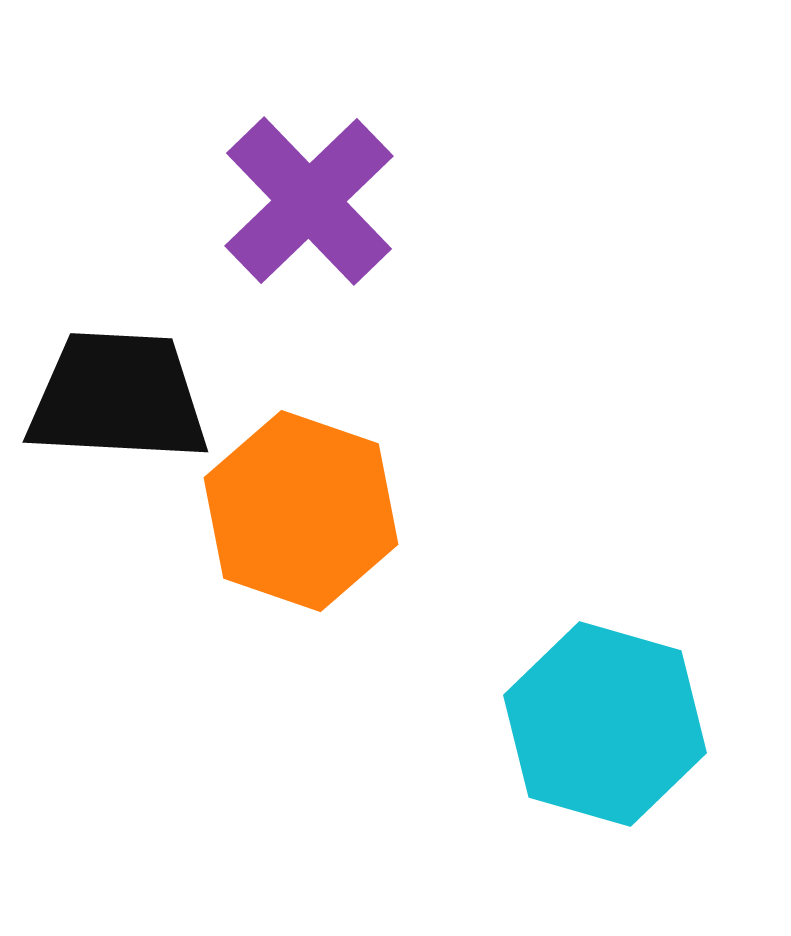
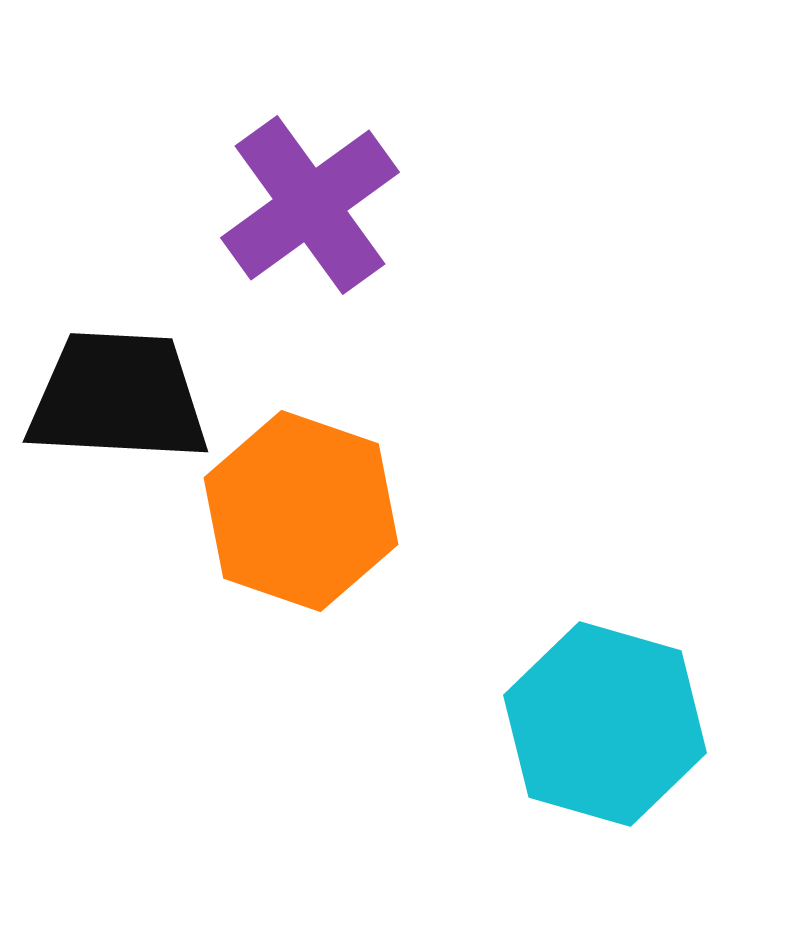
purple cross: moved 1 px right, 4 px down; rotated 8 degrees clockwise
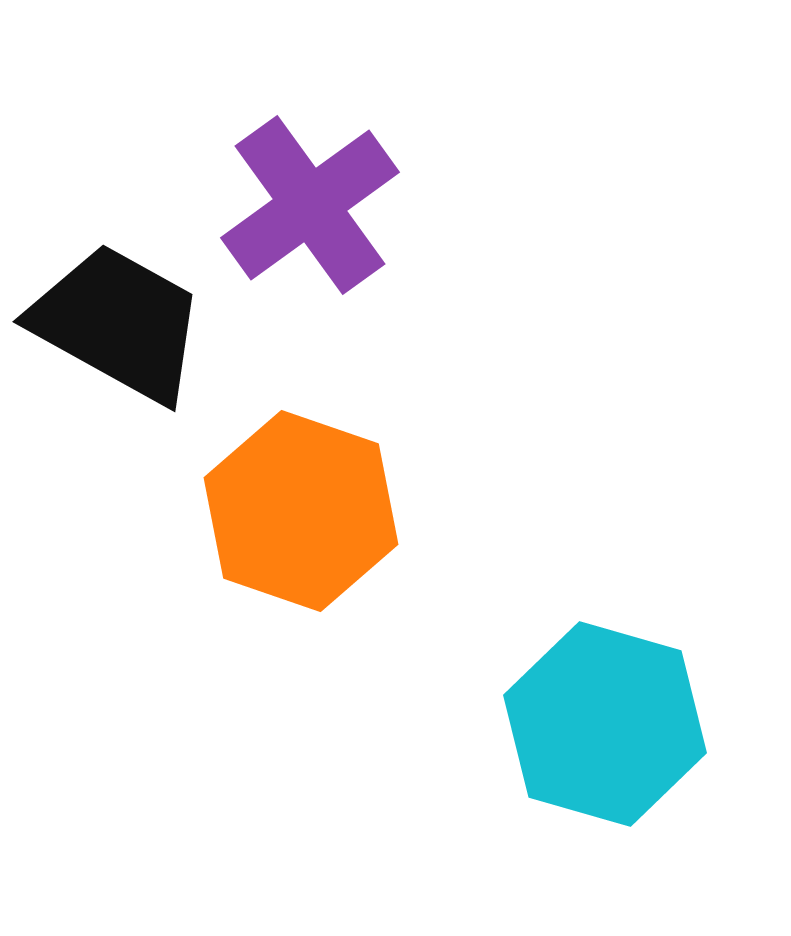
black trapezoid: moved 74 px up; rotated 26 degrees clockwise
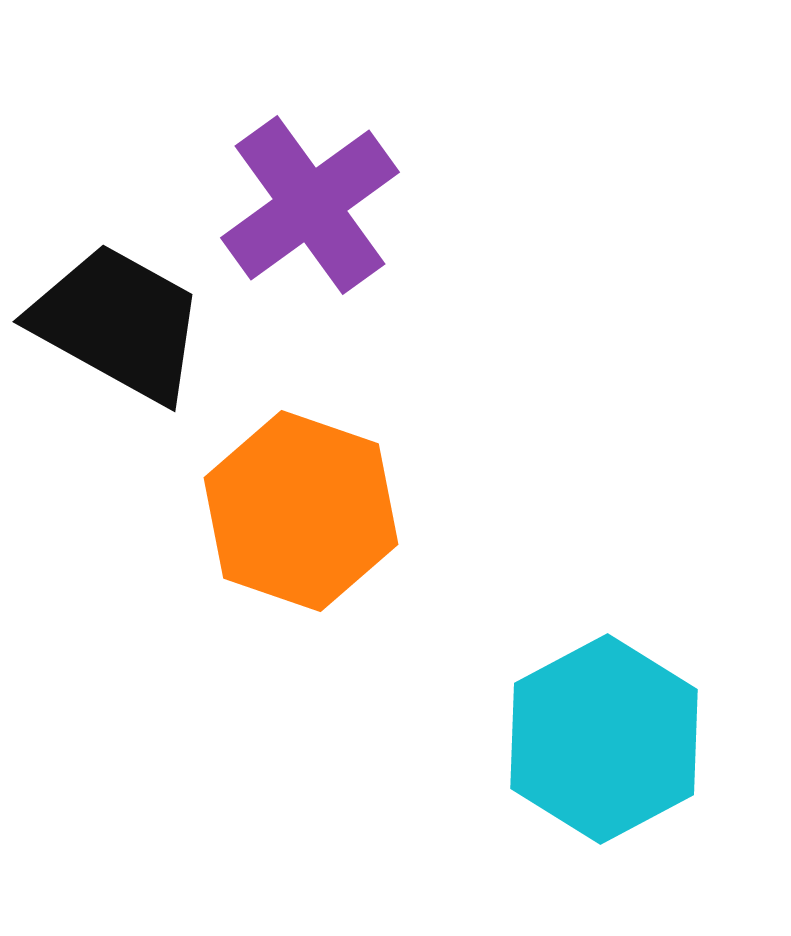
cyan hexagon: moved 1 px left, 15 px down; rotated 16 degrees clockwise
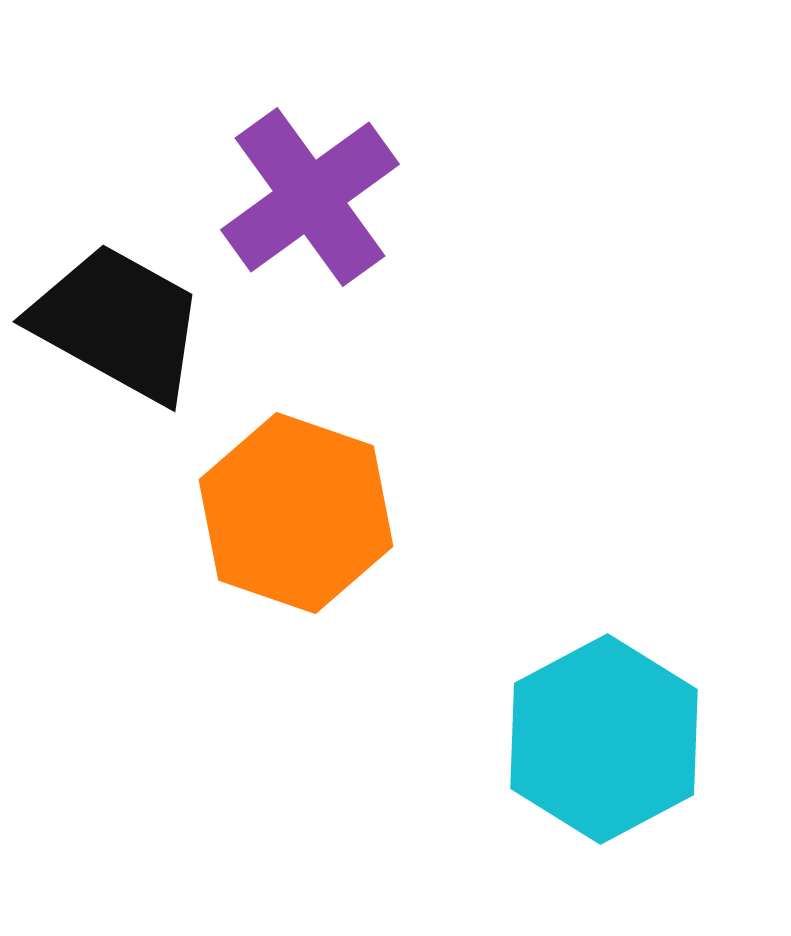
purple cross: moved 8 px up
orange hexagon: moved 5 px left, 2 px down
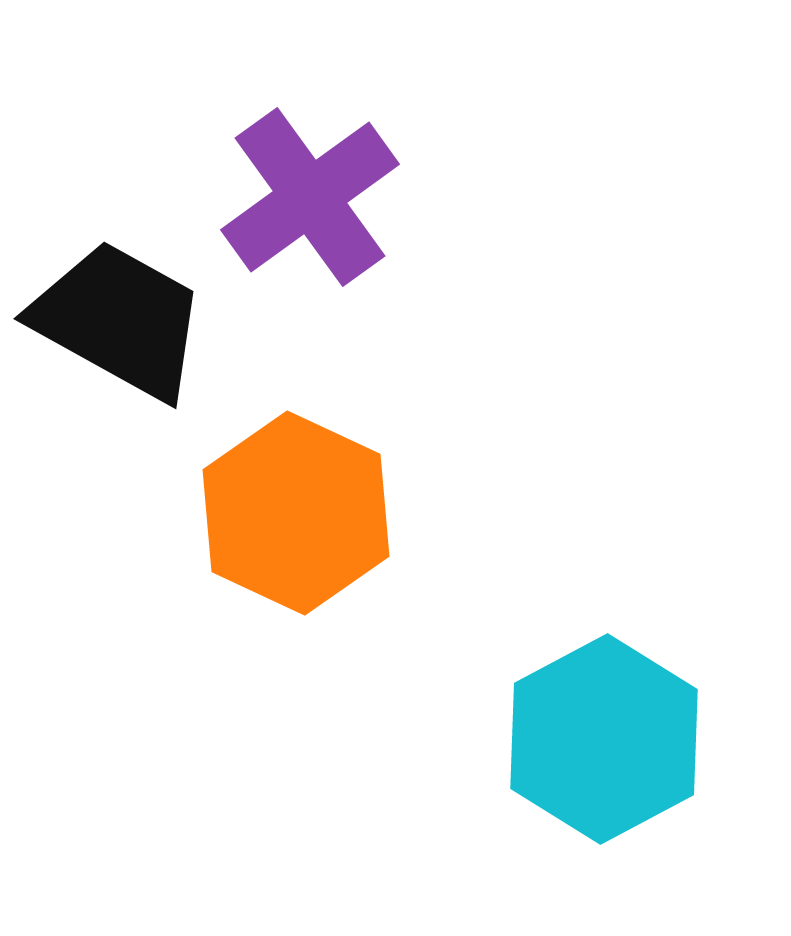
black trapezoid: moved 1 px right, 3 px up
orange hexagon: rotated 6 degrees clockwise
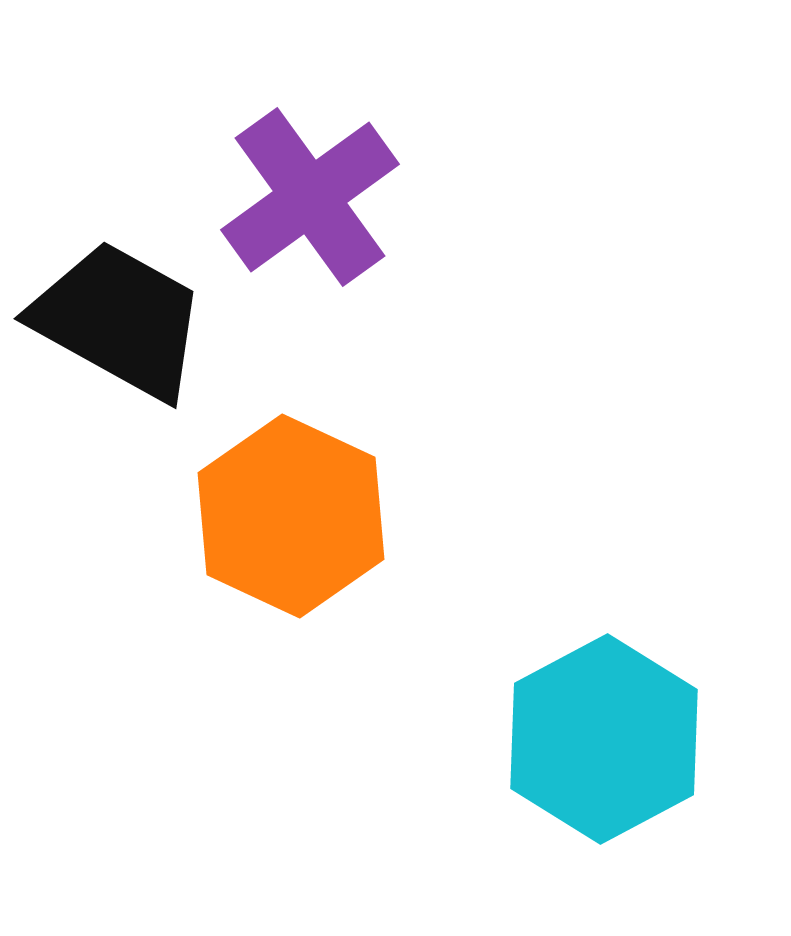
orange hexagon: moved 5 px left, 3 px down
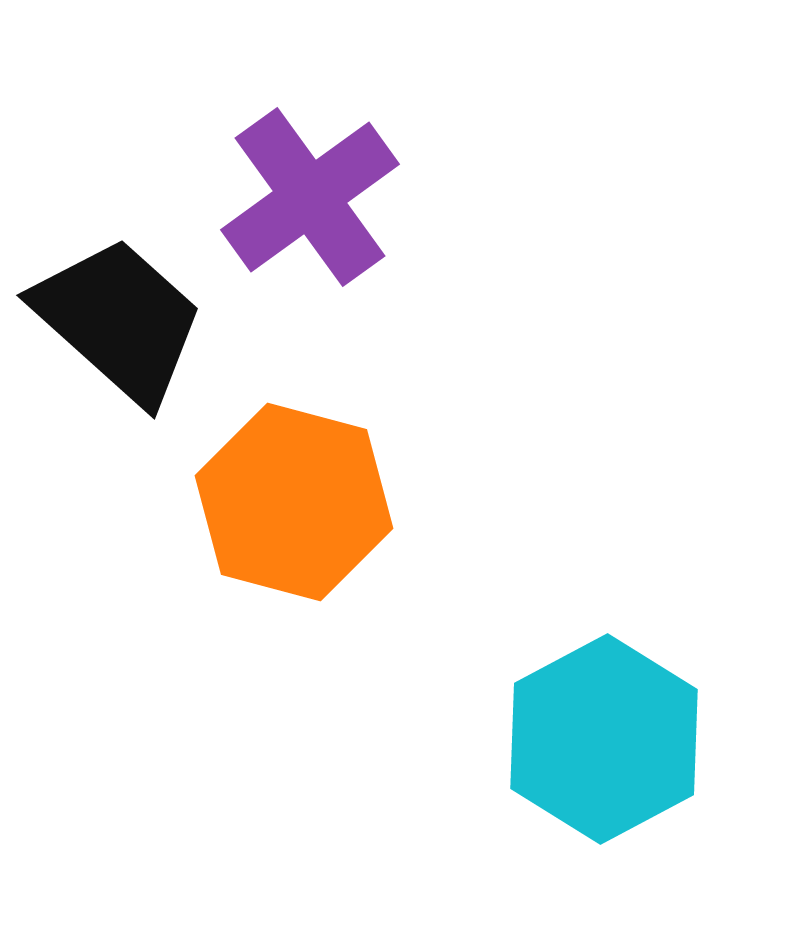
black trapezoid: rotated 13 degrees clockwise
orange hexagon: moved 3 px right, 14 px up; rotated 10 degrees counterclockwise
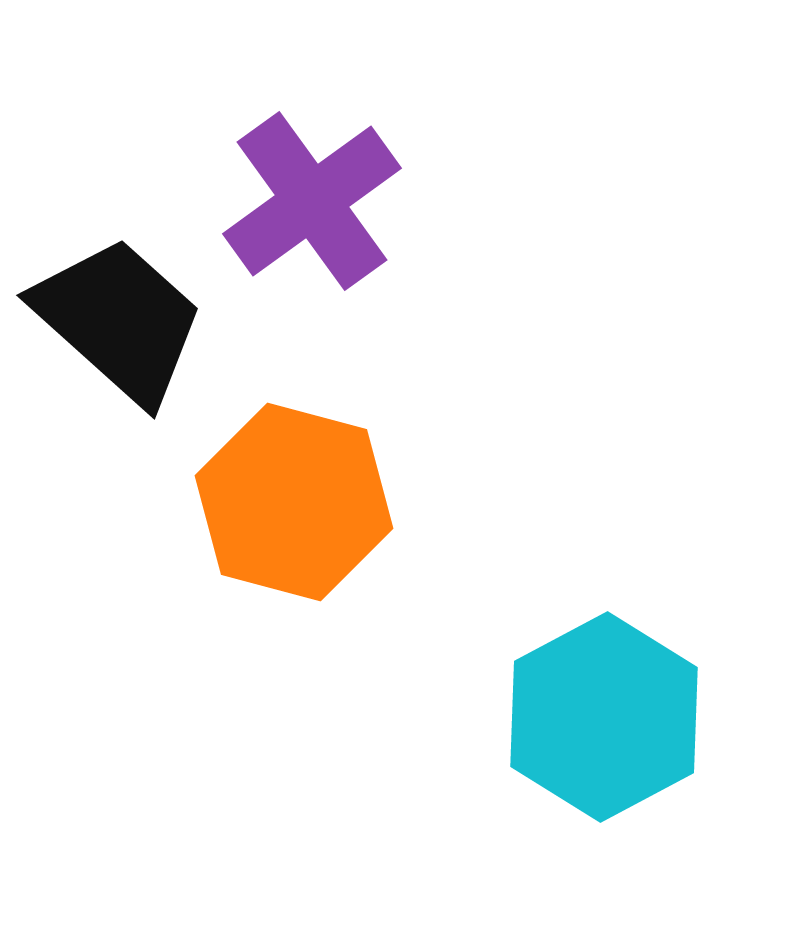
purple cross: moved 2 px right, 4 px down
cyan hexagon: moved 22 px up
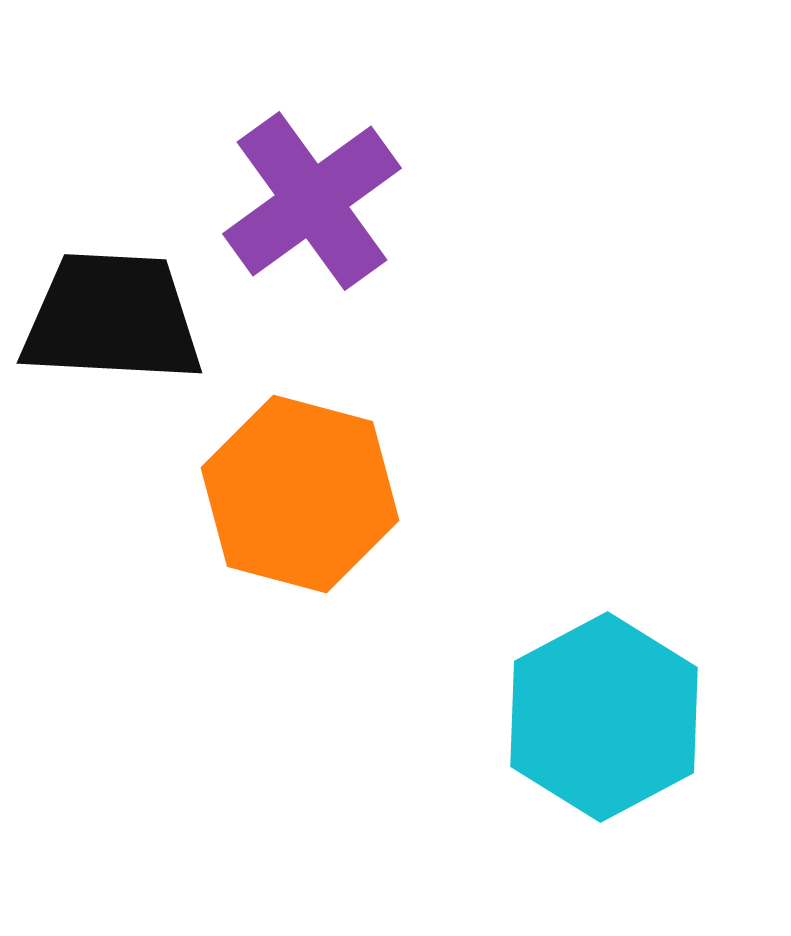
black trapezoid: moved 7 px left, 2 px up; rotated 39 degrees counterclockwise
orange hexagon: moved 6 px right, 8 px up
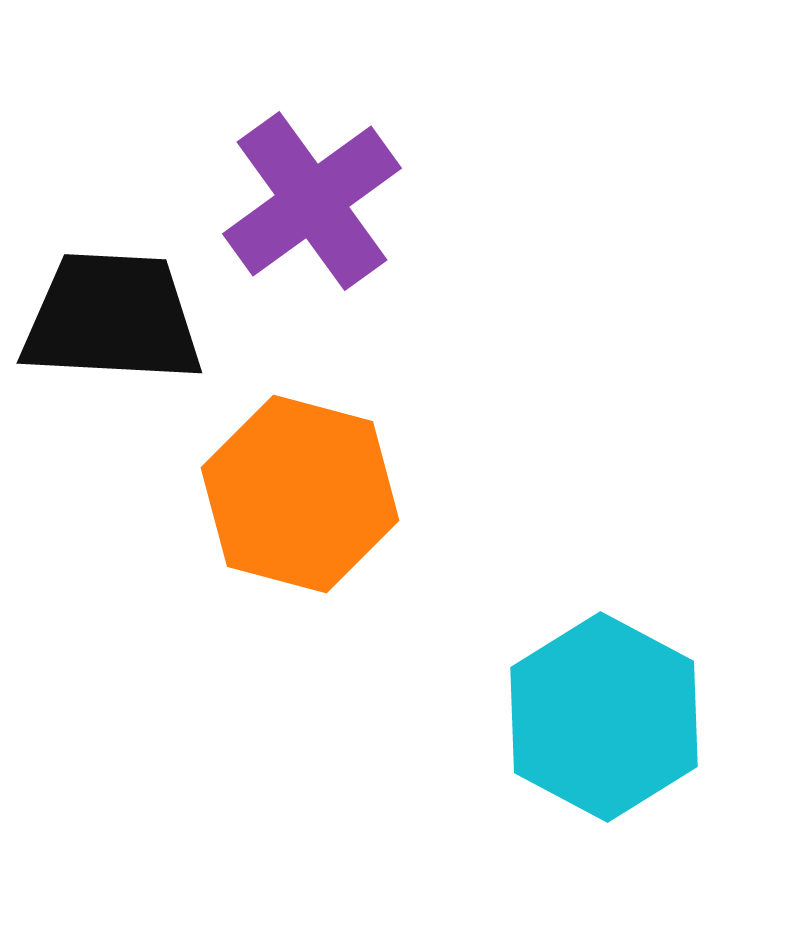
cyan hexagon: rotated 4 degrees counterclockwise
